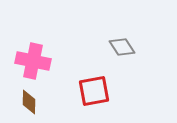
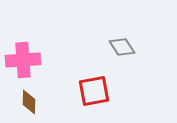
pink cross: moved 10 px left, 1 px up; rotated 16 degrees counterclockwise
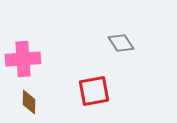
gray diamond: moved 1 px left, 4 px up
pink cross: moved 1 px up
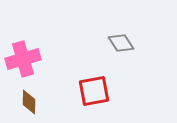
pink cross: rotated 12 degrees counterclockwise
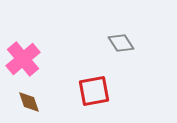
pink cross: rotated 24 degrees counterclockwise
brown diamond: rotated 20 degrees counterclockwise
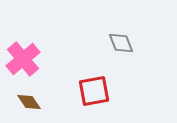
gray diamond: rotated 12 degrees clockwise
brown diamond: rotated 15 degrees counterclockwise
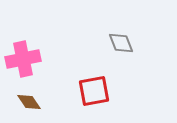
pink cross: rotated 28 degrees clockwise
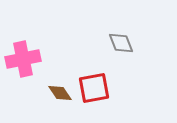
red square: moved 3 px up
brown diamond: moved 31 px right, 9 px up
